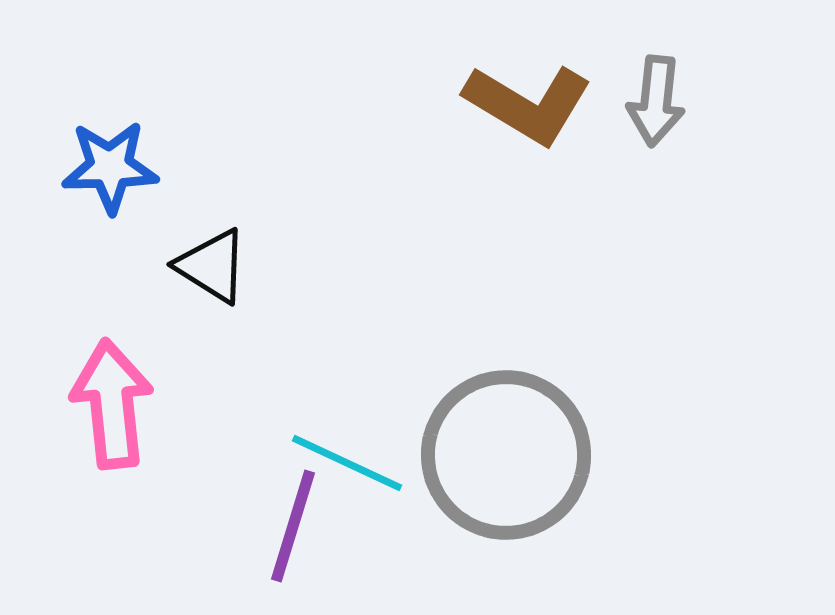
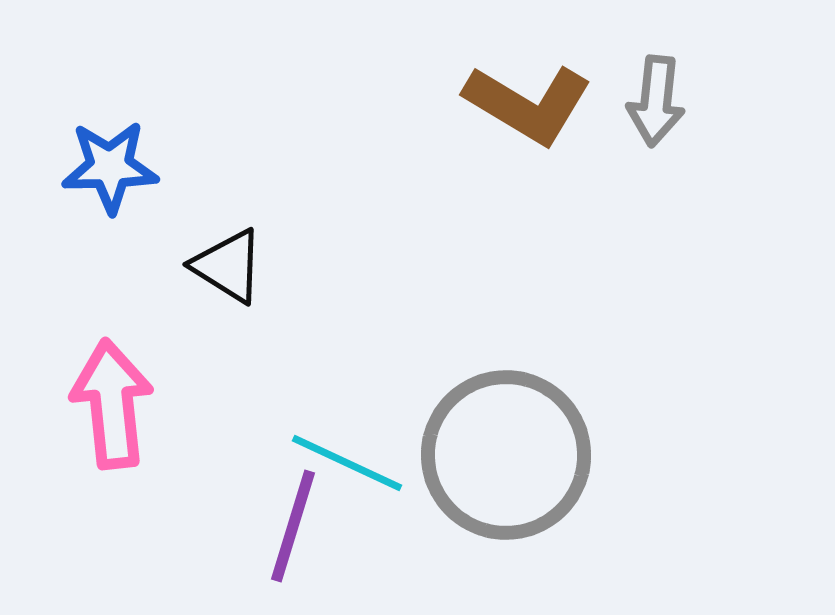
black triangle: moved 16 px right
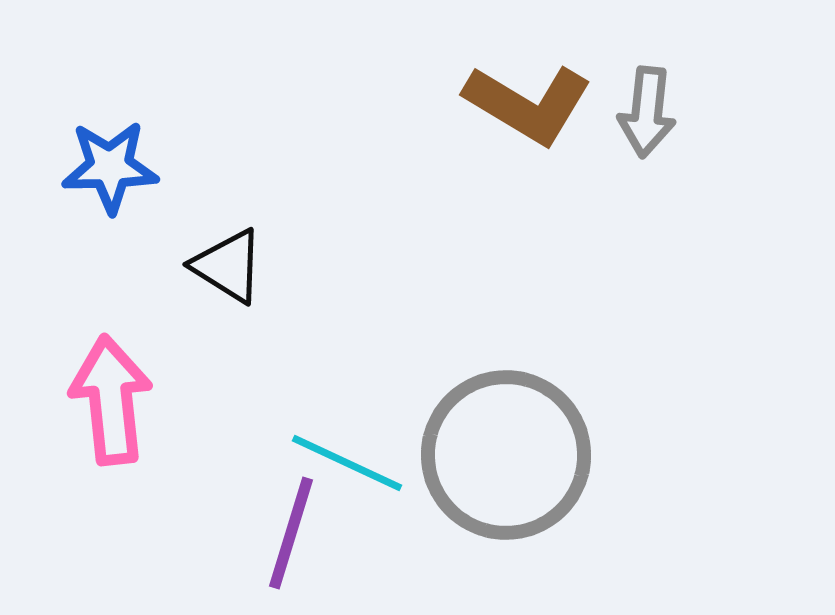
gray arrow: moved 9 px left, 11 px down
pink arrow: moved 1 px left, 4 px up
purple line: moved 2 px left, 7 px down
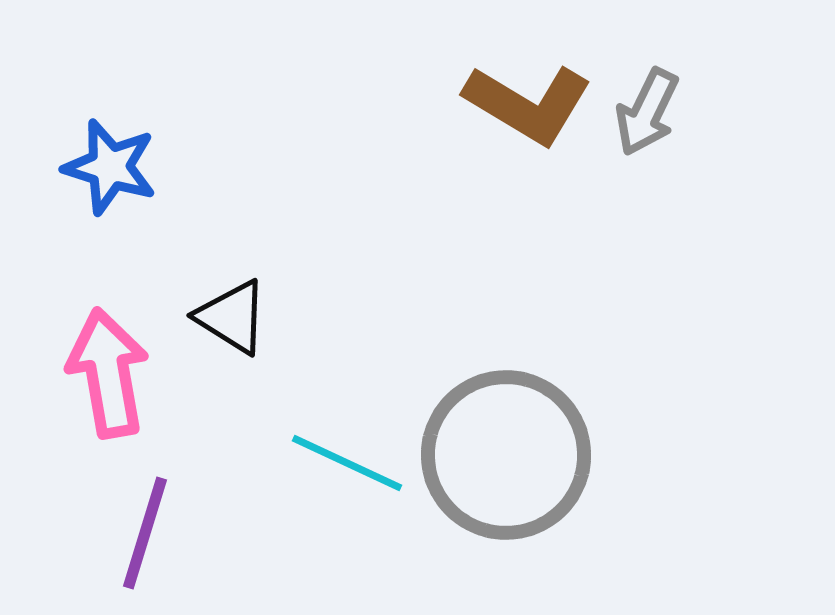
gray arrow: rotated 20 degrees clockwise
blue star: rotated 18 degrees clockwise
black triangle: moved 4 px right, 51 px down
pink arrow: moved 3 px left, 27 px up; rotated 4 degrees counterclockwise
purple line: moved 146 px left
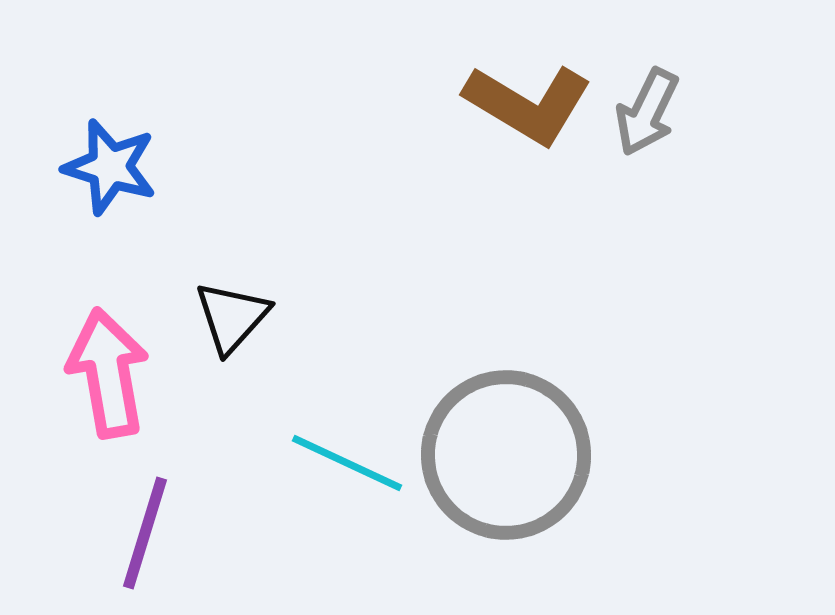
black triangle: rotated 40 degrees clockwise
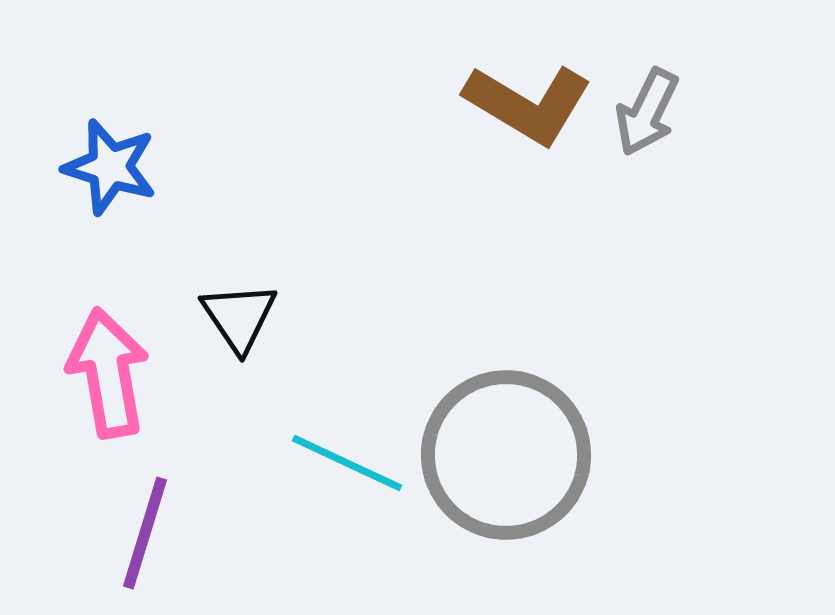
black triangle: moved 7 px right; rotated 16 degrees counterclockwise
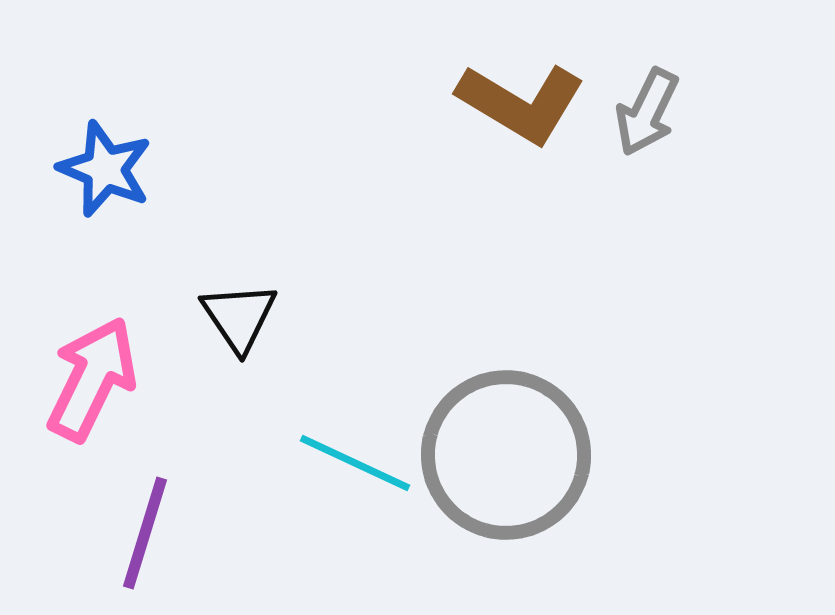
brown L-shape: moved 7 px left, 1 px up
blue star: moved 5 px left, 2 px down; rotated 6 degrees clockwise
pink arrow: moved 16 px left, 6 px down; rotated 36 degrees clockwise
cyan line: moved 8 px right
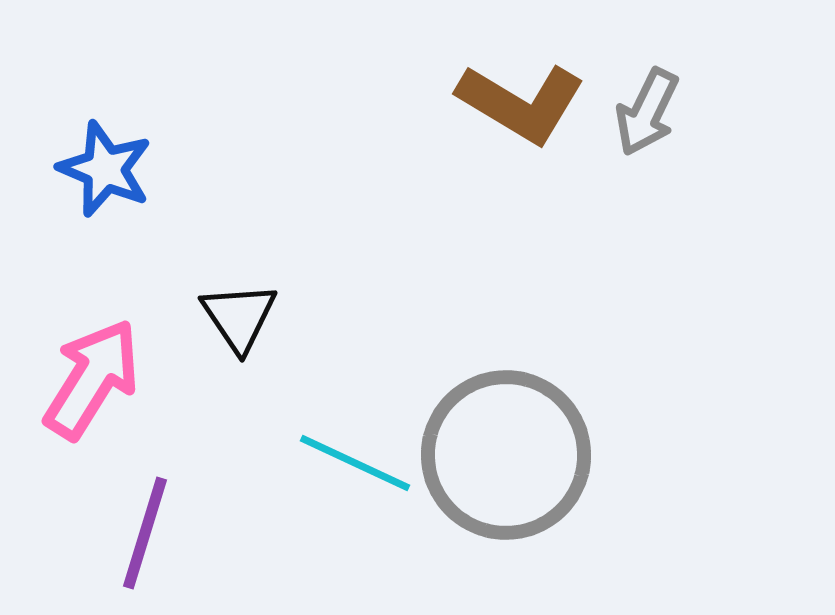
pink arrow: rotated 6 degrees clockwise
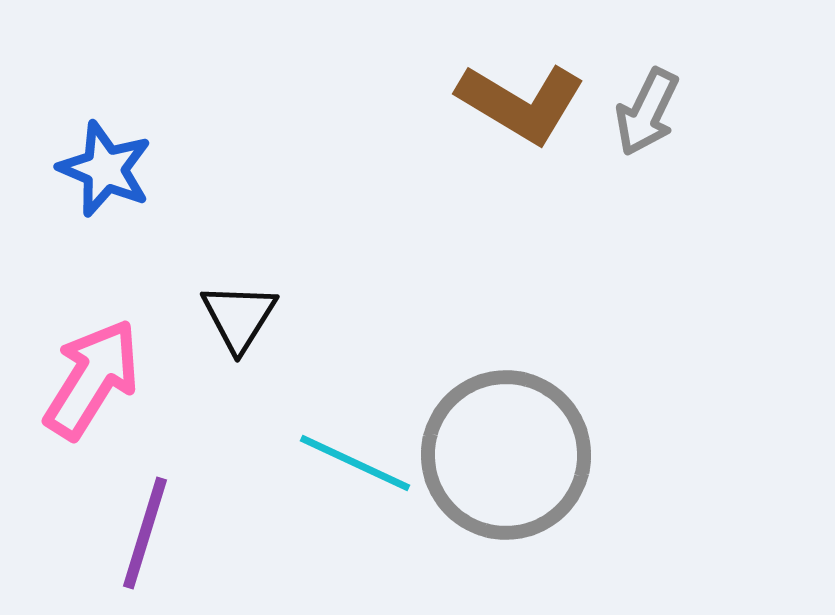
black triangle: rotated 6 degrees clockwise
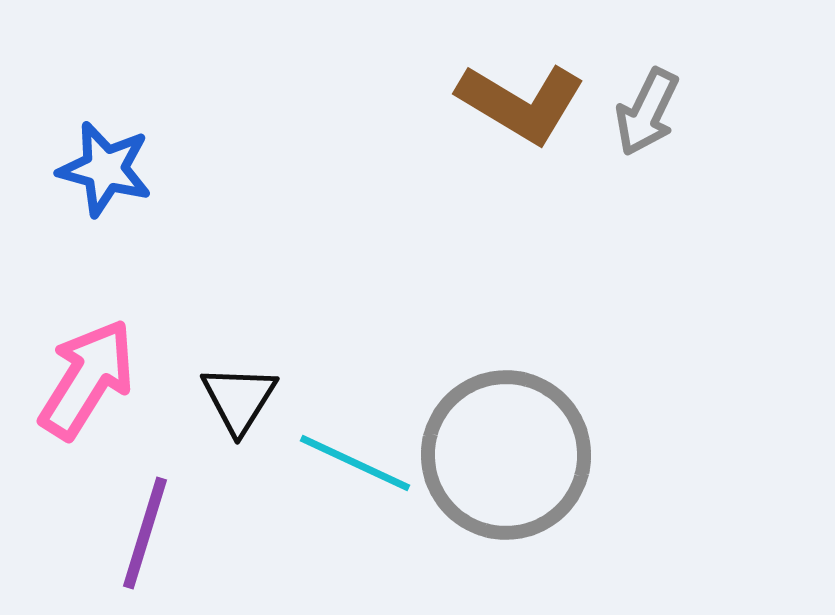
blue star: rotated 8 degrees counterclockwise
black triangle: moved 82 px down
pink arrow: moved 5 px left
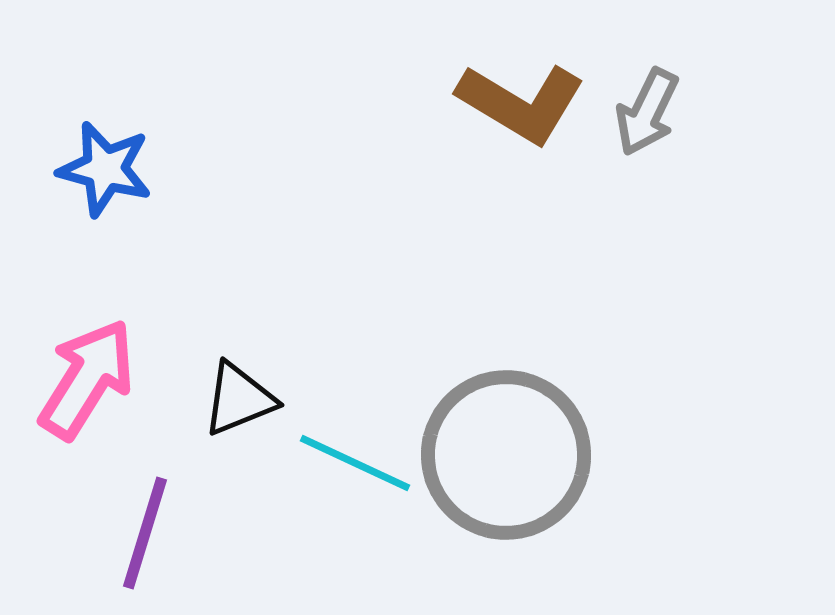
black triangle: rotated 36 degrees clockwise
